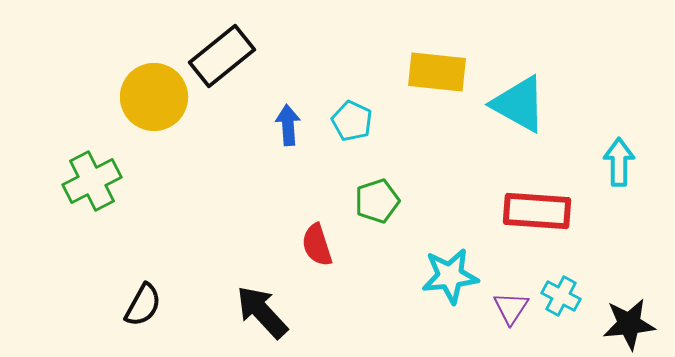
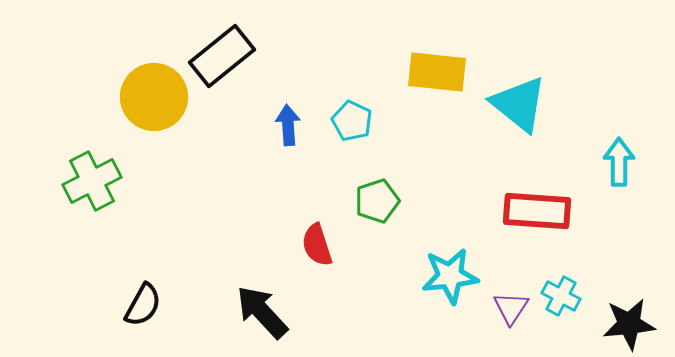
cyan triangle: rotated 10 degrees clockwise
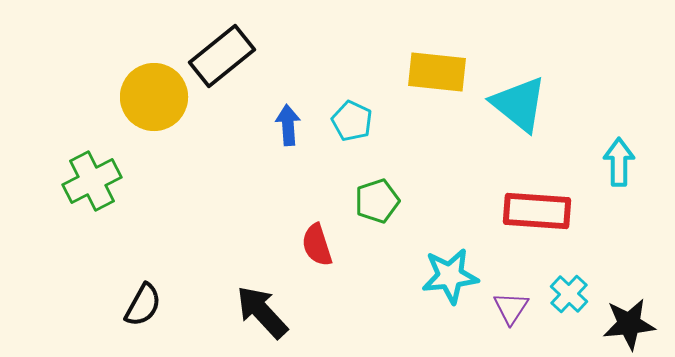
cyan cross: moved 8 px right, 2 px up; rotated 15 degrees clockwise
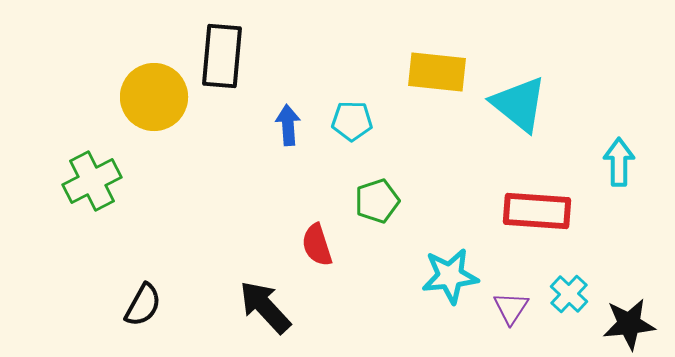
black rectangle: rotated 46 degrees counterclockwise
cyan pentagon: rotated 24 degrees counterclockwise
black arrow: moved 3 px right, 5 px up
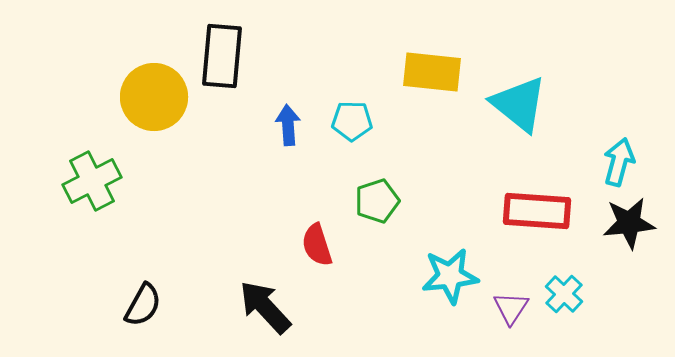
yellow rectangle: moved 5 px left
cyan arrow: rotated 15 degrees clockwise
cyan cross: moved 5 px left
black star: moved 101 px up
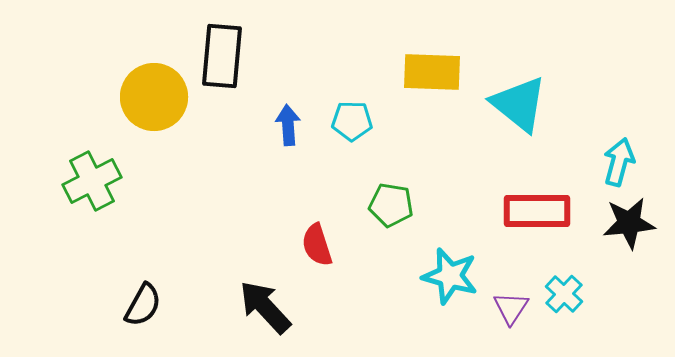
yellow rectangle: rotated 4 degrees counterclockwise
green pentagon: moved 14 px right, 4 px down; rotated 27 degrees clockwise
red rectangle: rotated 4 degrees counterclockwise
cyan star: rotated 22 degrees clockwise
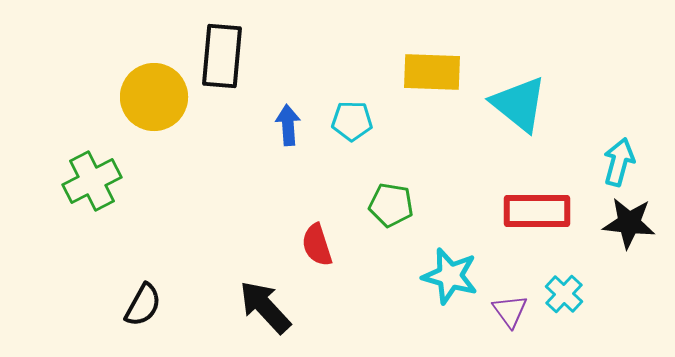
black star: rotated 12 degrees clockwise
purple triangle: moved 1 px left, 3 px down; rotated 9 degrees counterclockwise
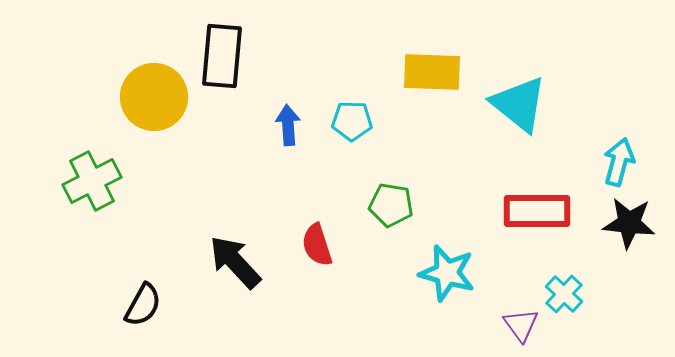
cyan star: moved 3 px left, 3 px up
black arrow: moved 30 px left, 45 px up
purple triangle: moved 11 px right, 14 px down
